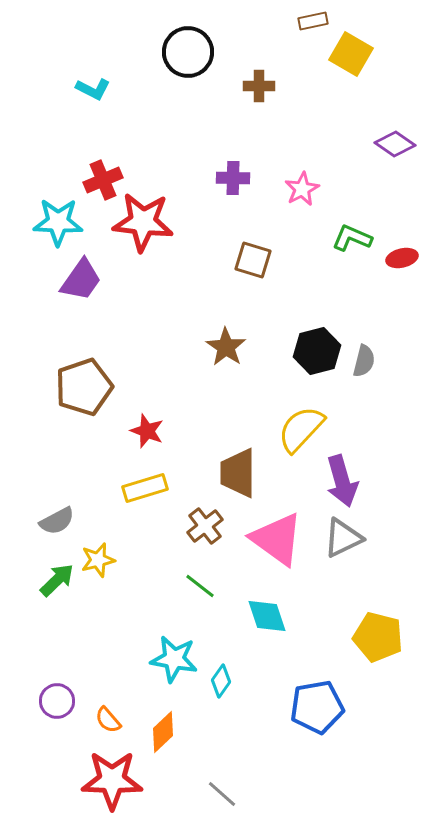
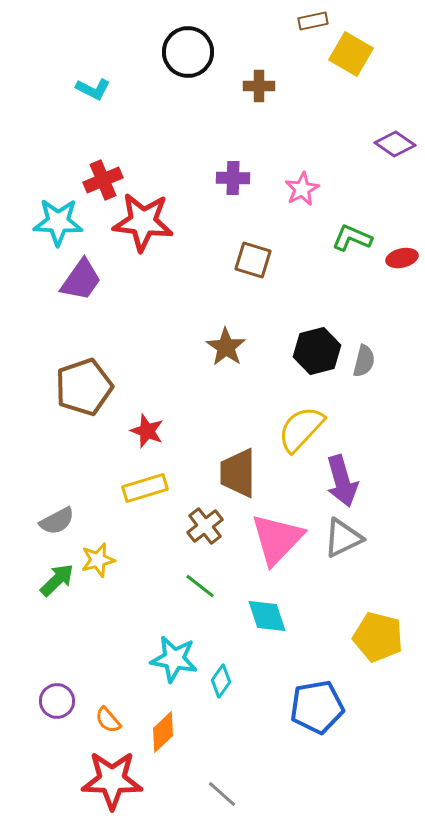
pink triangle at (277, 539): rotated 38 degrees clockwise
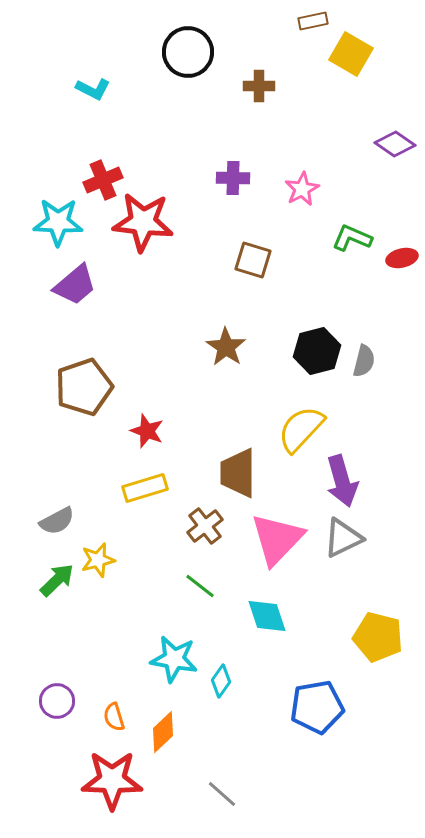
purple trapezoid at (81, 280): moved 6 px left, 5 px down; rotated 15 degrees clockwise
orange semicircle at (108, 720): moved 6 px right, 3 px up; rotated 24 degrees clockwise
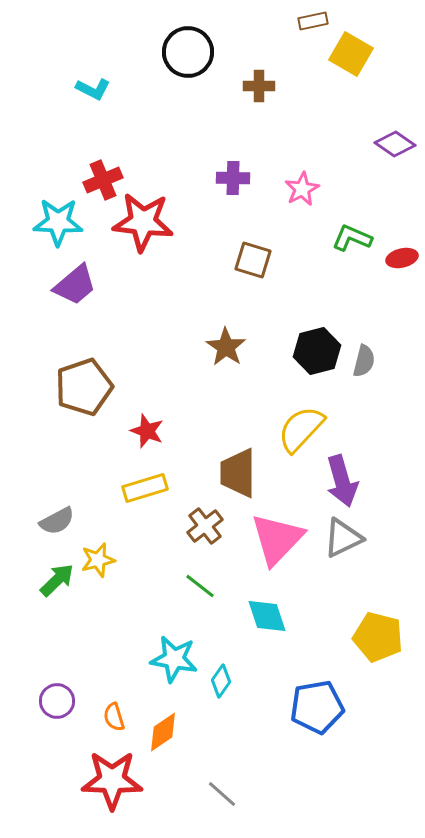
orange diamond at (163, 732): rotated 9 degrees clockwise
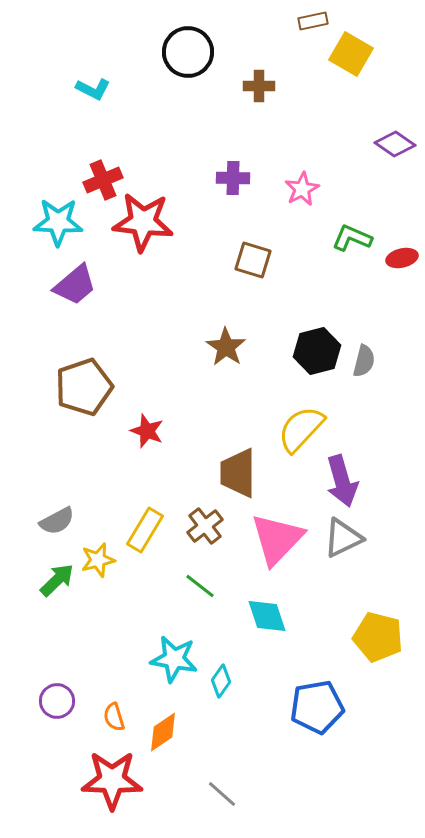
yellow rectangle at (145, 488): moved 42 px down; rotated 42 degrees counterclockwise
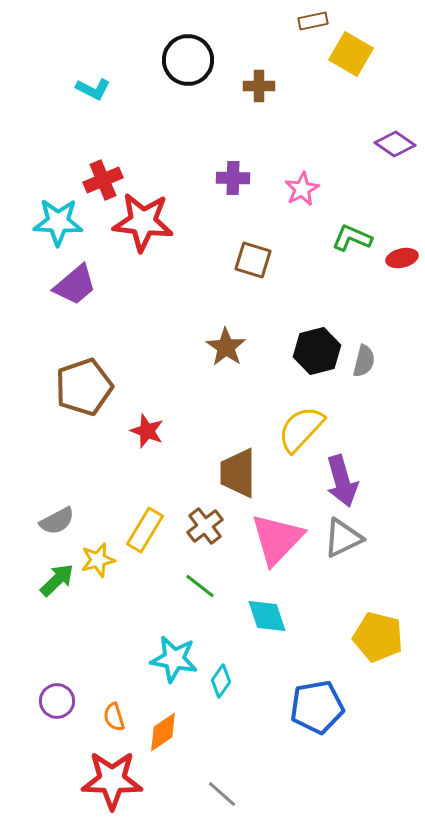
black circle at (188, 52): moved 8 px down
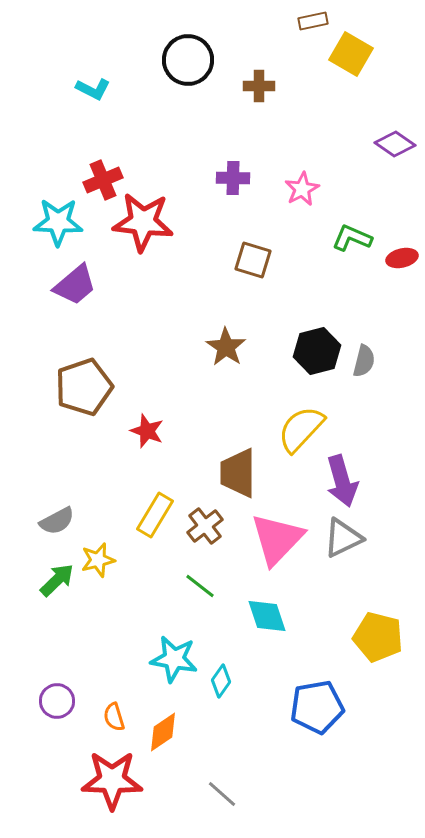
yellow rectangle at (145, 530): moved 10 px right, 15 px up
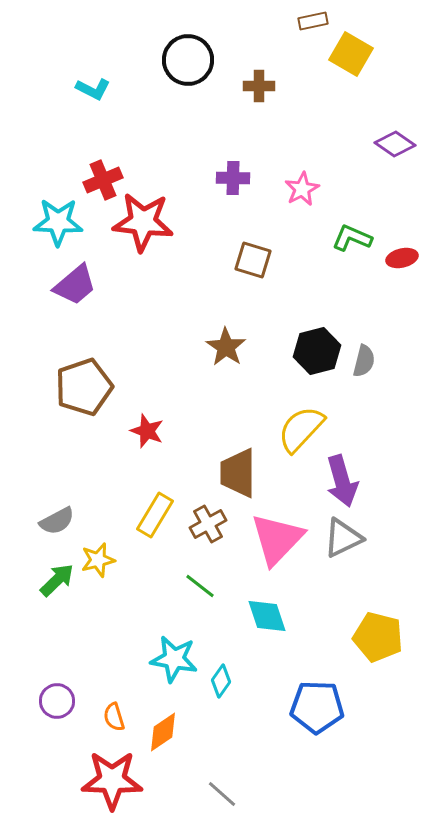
brown cross at (205, 526): moved 3 px right, 2 px up; rotated 9 degrees clockwise
blue pentagon at (317, 707): rotated 12 degrees clockwise
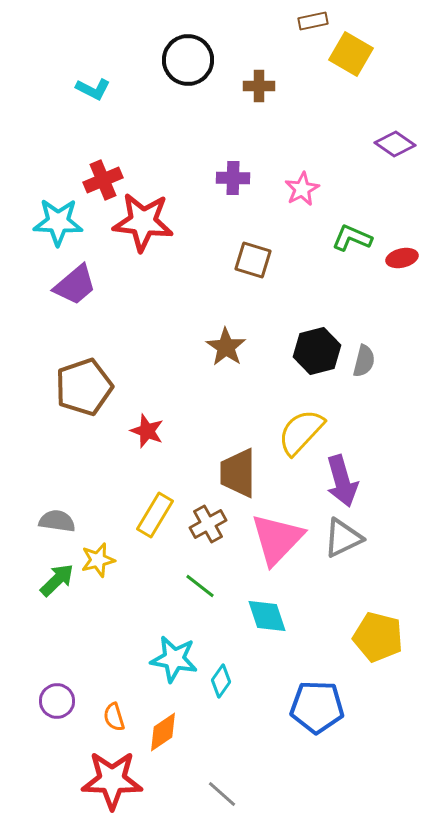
yellow semicircle at (301, 429): moved 3 px down
gray semicircle at (57, 521): rotated 144 degrees counterclockwise
